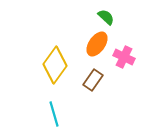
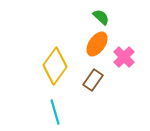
green semicircle: moved 5 px left
pink cross: rotated 20 degrees clockwise
yellow diamond: moved 1 px down
cyan line: moved 1 px right, 2 px up
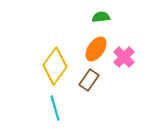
green semicircle: rotated 48 degrees counterclockwise
orange ellipse: moved 1 px left, 5 px down
brown rectangle: moved 4 px left
cyan line: moved 4 px up
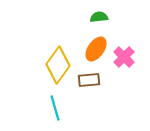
green semicircle: moved 2 px left
yellow diamond: moved 3 px right, 1 px up
brown rectangle: rotated 50 degrees clockwise
